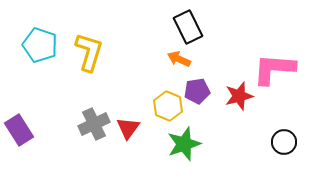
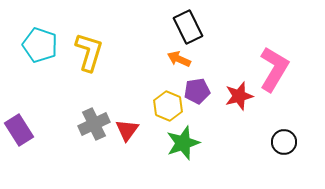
pink L-shape: rotated 117 degrees clockwise
red triangle: moved 1 px left, 2 px down
green star: moved 1 px left, 1 px up
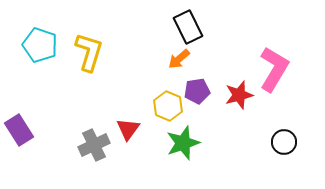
orange arrow: rotated 65 degrees counterclockwise
red star: moved 1 px up
gray cross: moved 21 px down
red triangle: moved 1 px right, 1 px up
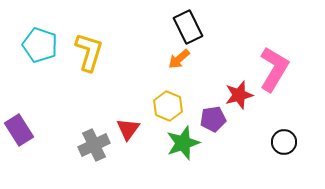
purple pentagon: moved 16 px right, 28 px down
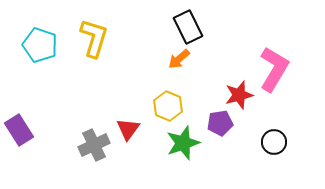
yellow L-shape: moved 5 px right, 14 px up
purple pentagon: moved 7 px right, 4 px down
black circle: moved 10 px left
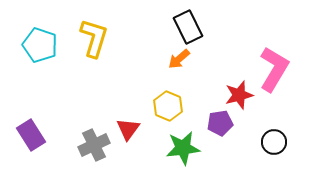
purple rectangle: moved 12 px right, 5 px down
green star: moved 5 px down; rotated 12 degrees clockwise
